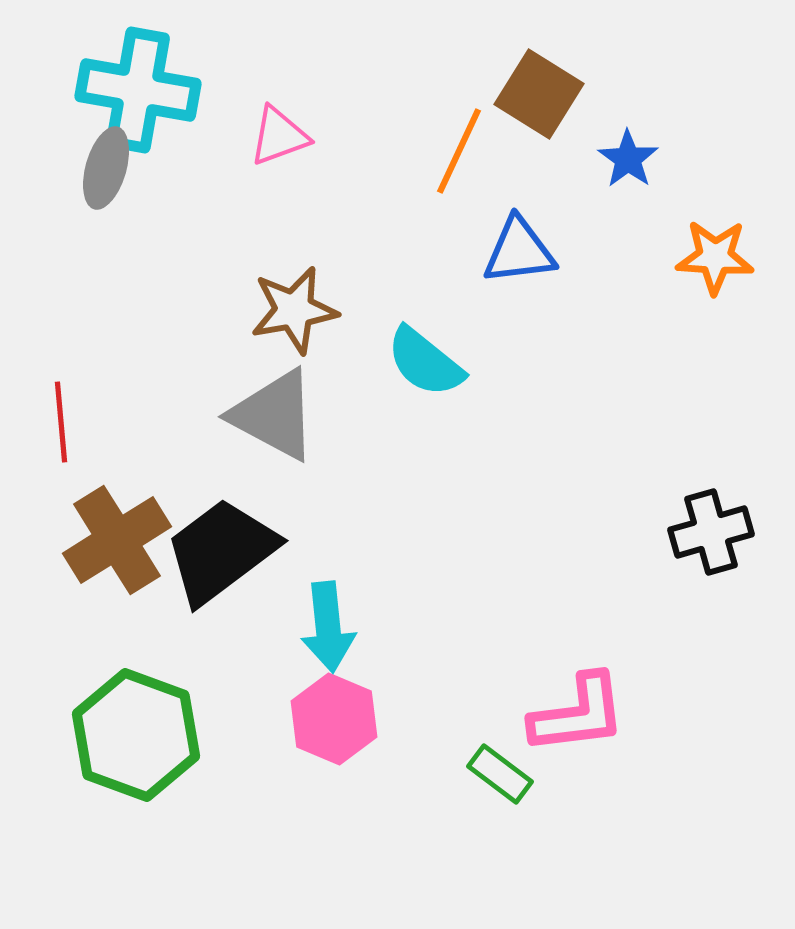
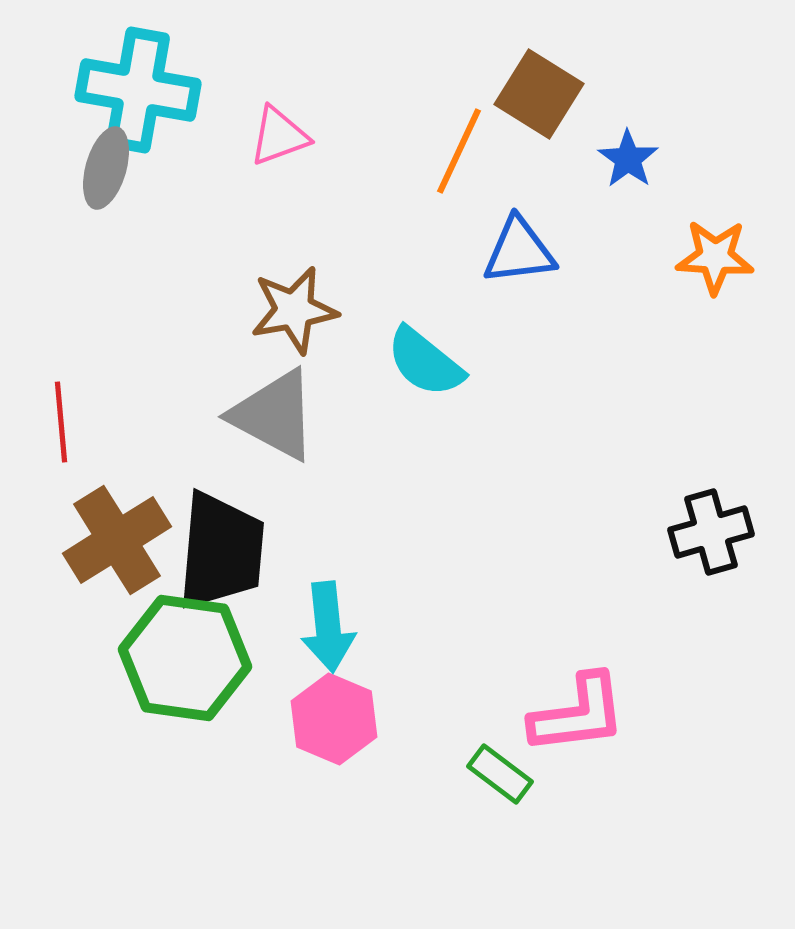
black trapezoid: rotated 132 degrees clockwise
green hexagon: moved 49 px right, 77 px up; rotated 12 degrees counterclockwise
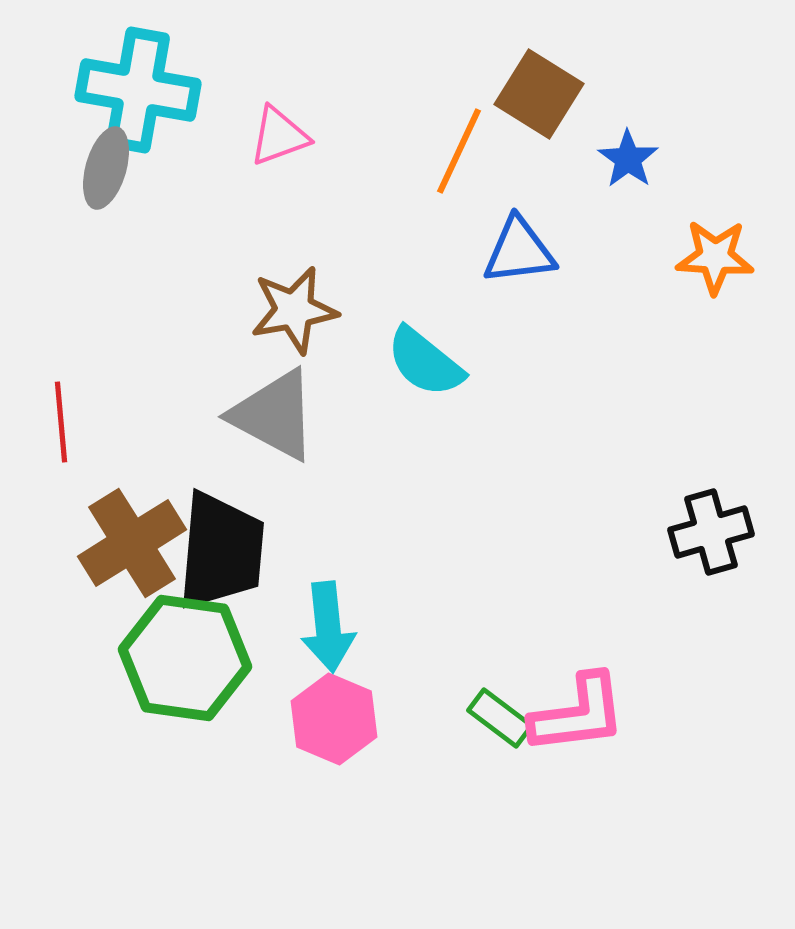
brown cross: moved 15 px right, 3 px down
green rectangle: moved 56 px up
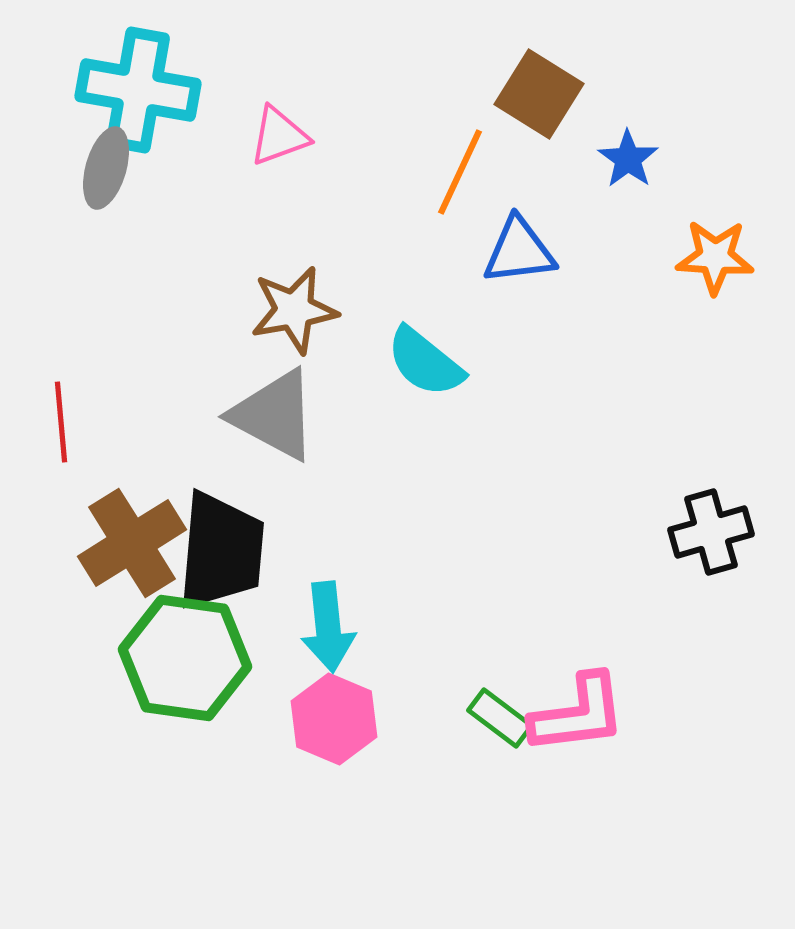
orange line: moved 1 px right, 21 px down
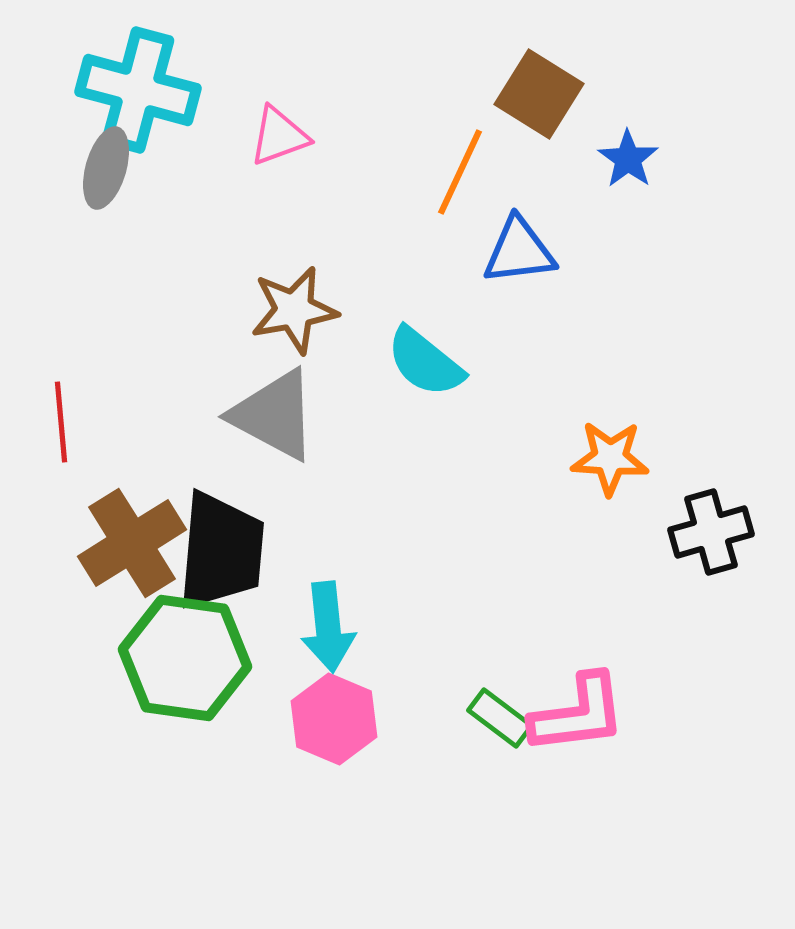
cyan cross: rotated 5 degrees clockwise
orange star: moved 105 px left, 201 px down
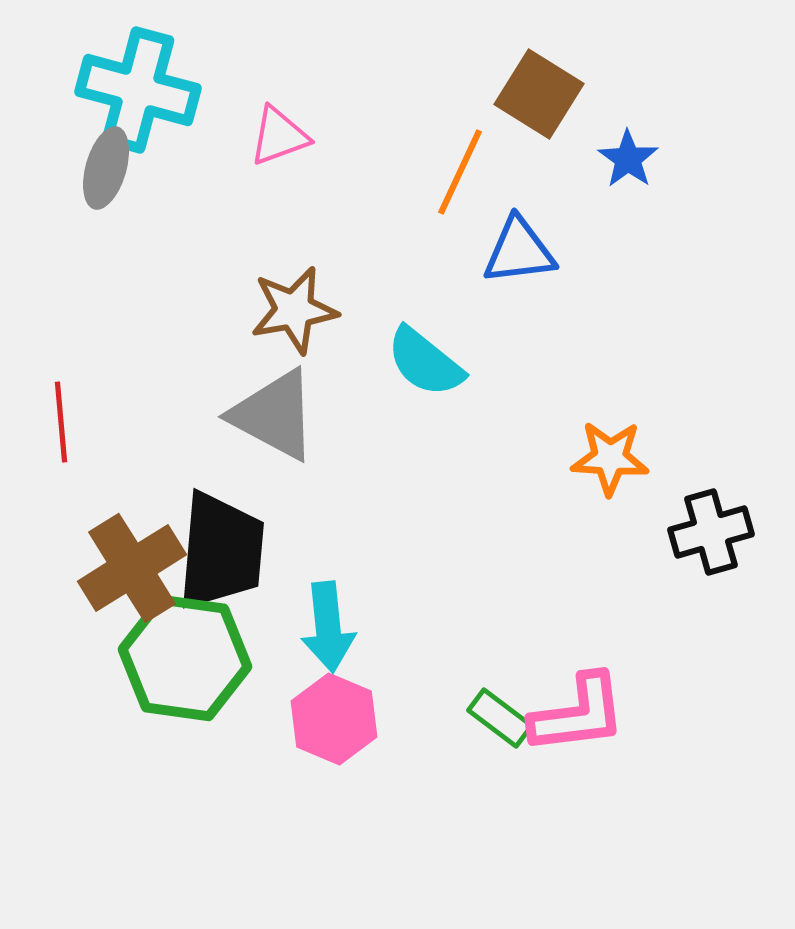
brown cross: moved 25 px down
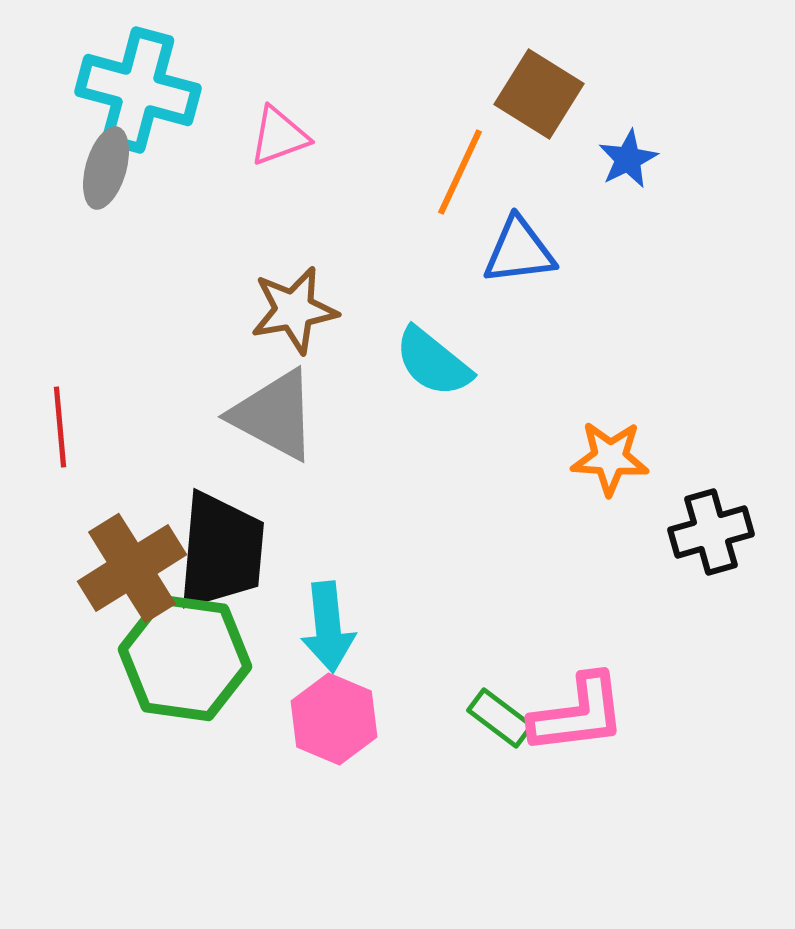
blue star: rotated 10 degrees clockwise
cyan semicircle: moved 8 px right
red line: moved 1 px left, 5 px down
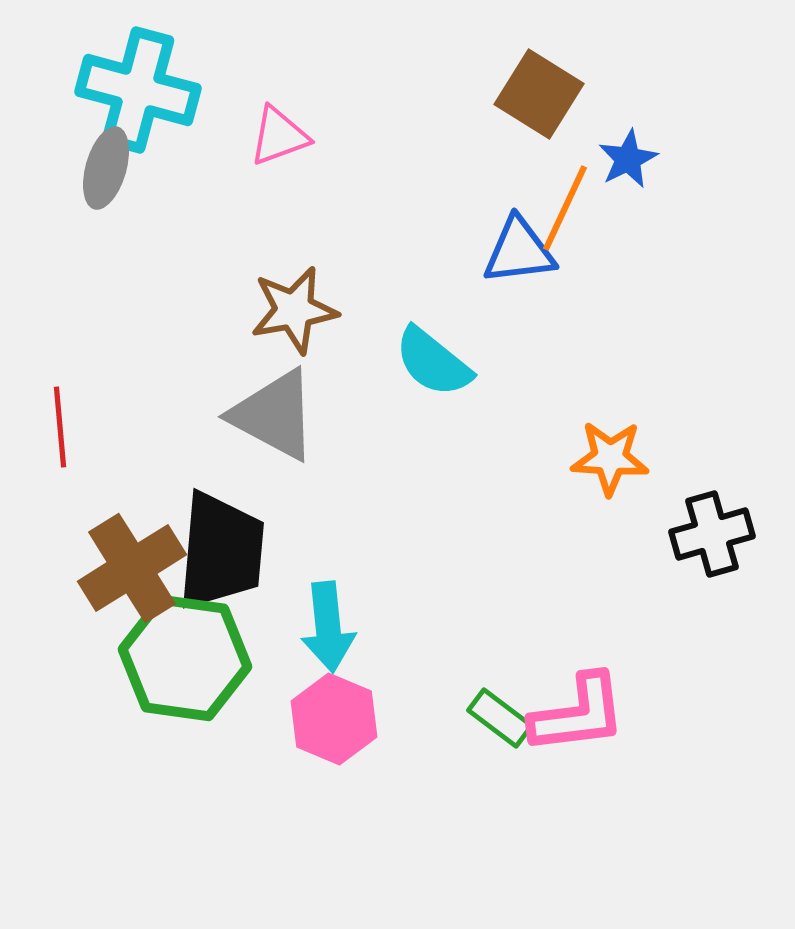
orange line: moved 105 px right, 36 px down
black cross: moved 1 px right, 2 px down
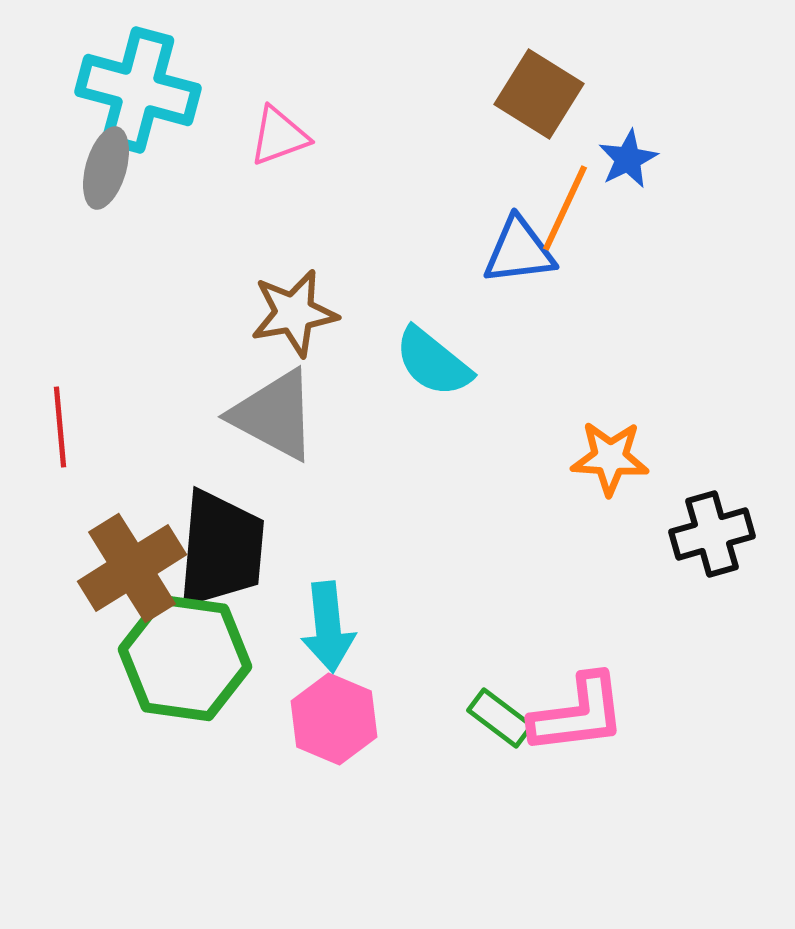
brown star: moved 3 px down
black trapezoid: moved 2 px up
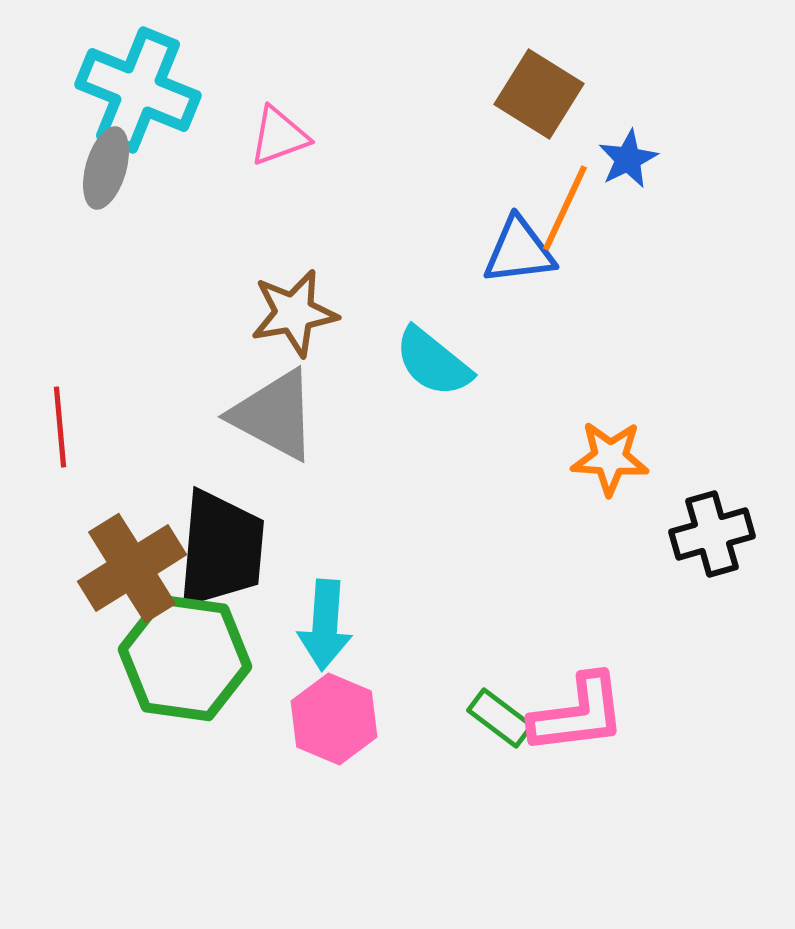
cyan cross: rotated 7 degrees clockwise
cyan arrow: moved 3 px left, 2 px up; rotated 10 degrees clockwise
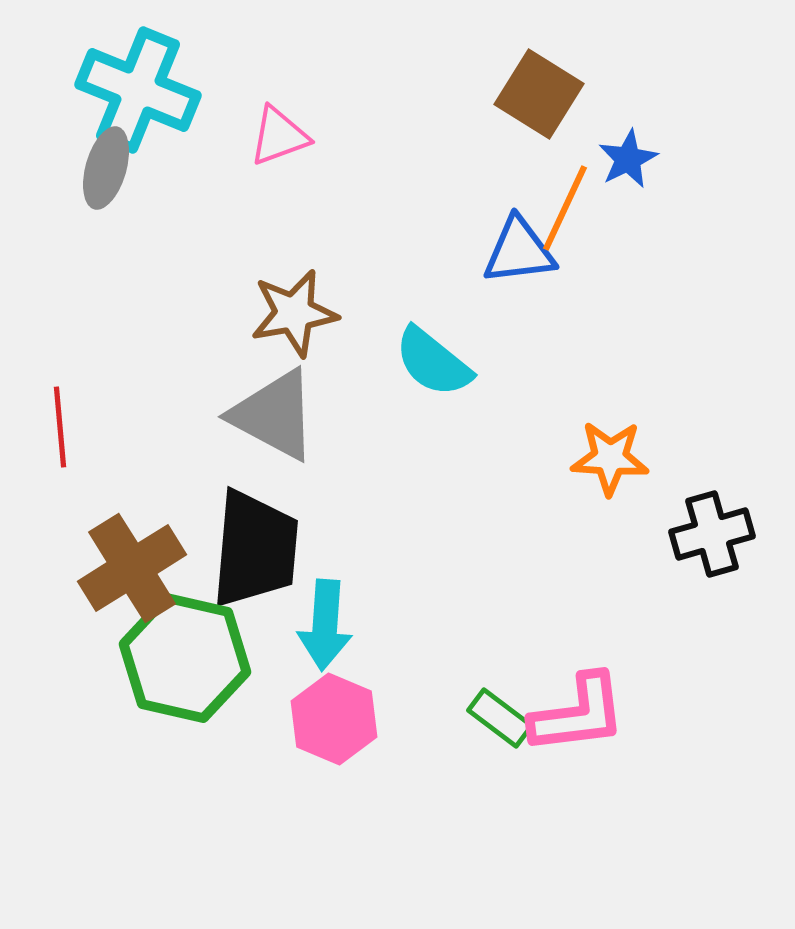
black trapezoid: moved 34 px right
green hexagon: rotated 5 degrees clockwise
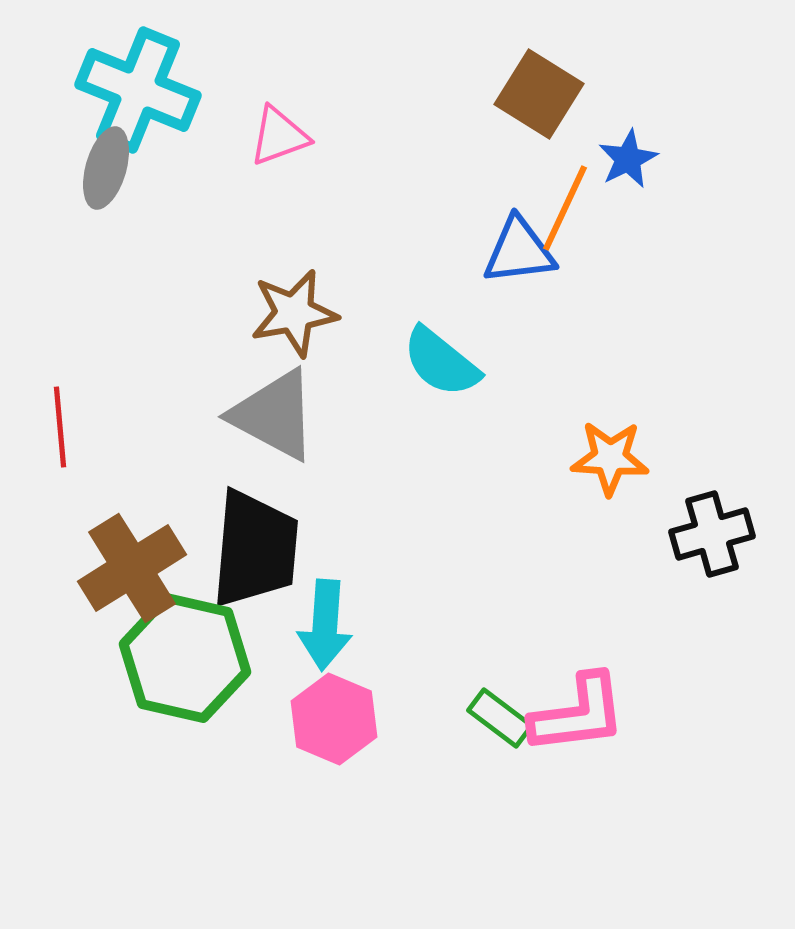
cyan semicircle: moved 8 px right
